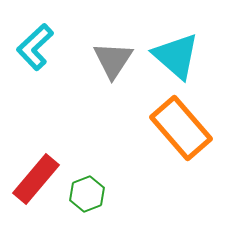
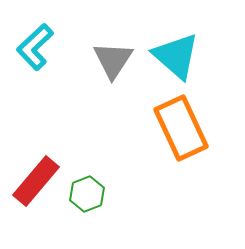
orange rectangle: rotated 16 degrees clockwise
red rectangle: moved 2 px down
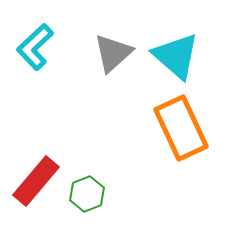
gray triangle: moved 7 px up; rotated 15 degrees clockwise
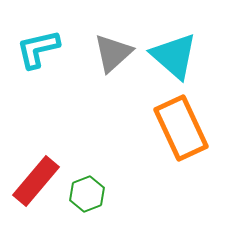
cyan L-shape: moved 3 px right, 2 px down; rotated 30 degrees clockwise
cyan triangle: moved 2 px left
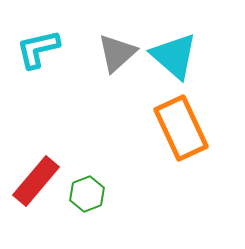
gray triangle: moved 4 px right
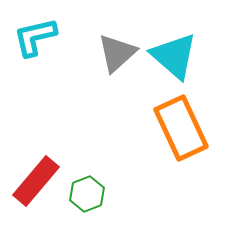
cyan L-shape: moved 3 px left, 12 px up
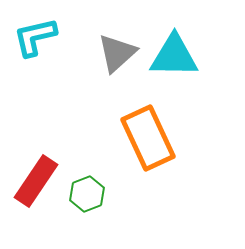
cyan triangle: rotated 40 degrees counterclockwise
orange rectangle: moved 33 px left, 10 px down
red rectangle: rotated 6 degrees counterclockwise
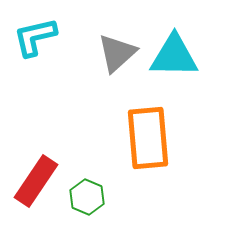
orange rectangle: rotated 20 degrees clockwise
green hexagon: moved 3 px down; rotated 16 degrees counterclockwise
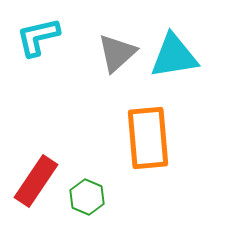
cyan L-shape: moved 3 px right
cyan triangle: rotated 10 degrees counterclockwise
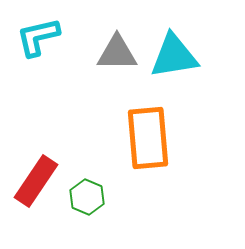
gray triangle: rotated 42 degrees clockwise
